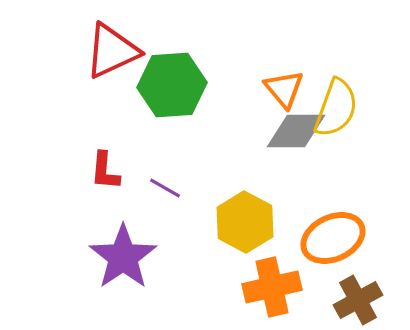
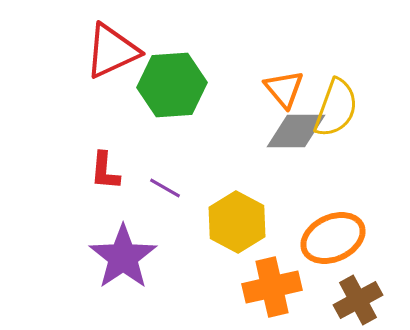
yellow hexagon: moved 8 px left
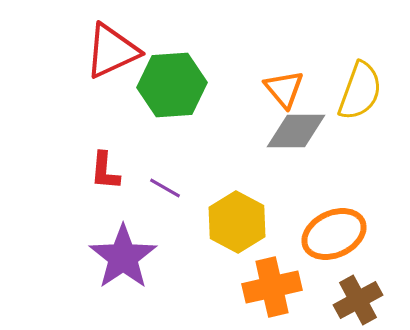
yellow semicircle: moved 24 px right, 17 px up
orange ellipse: moved 1 px right, 4 px up
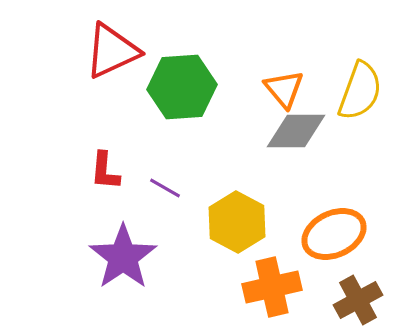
green hexagon: moved 10 px right, 2 px down
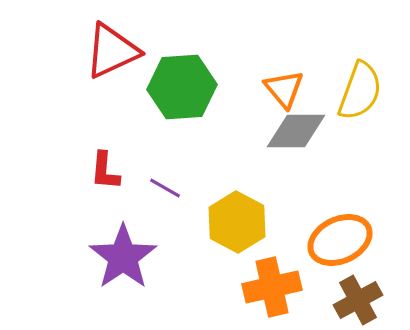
orange ellipse: moved 6 px right, 6 px down
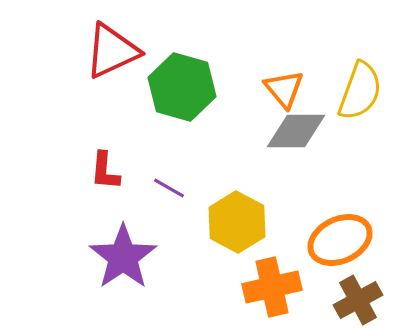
green hexagon: rotated 20 degrees clockwise
purple line: moved 4 px right
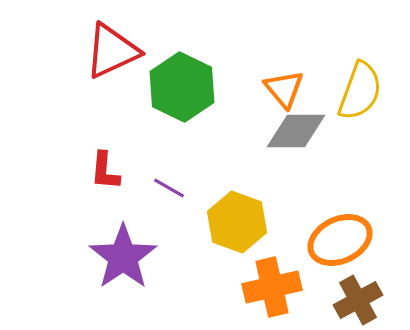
green hexagon: rotated 10 degrees clockwise
yellow hexagon: rotated 8 degrees counterclockwise
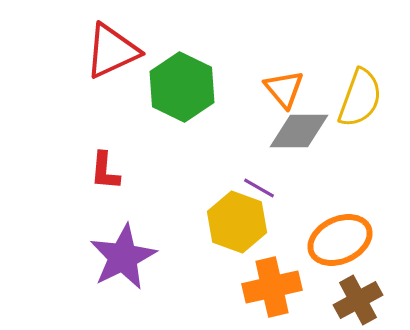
yellow semicircle: moved 7 px down
gray diamond: moved 3 px right
purple line: moved 90 px right
purple star: rotated 8 degrees clockwise
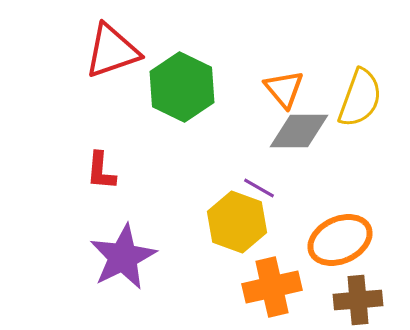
red triangle: rotated 6 degrees clockwise
red L-shape: moved 4 px left
brown cross: rotated 24 degrees clockwise
